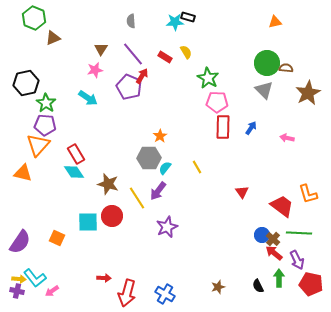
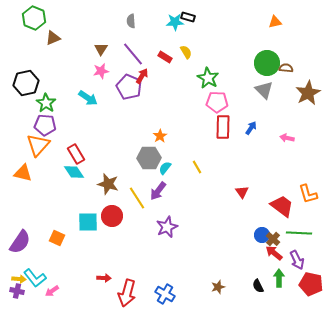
pink star at (95, 70): moved 6 px right, 1 px down
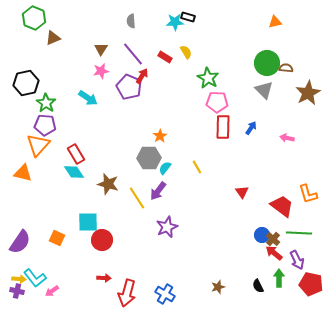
red circle at (112, 216): moved 10 px left, 24 px down
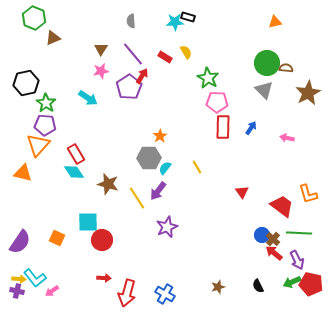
purple pentagon at (129, 87): rotated 15 degrees clockwise
green arrow at (279, 278): moved 13 px right, 4 px down; rotated 114 degrees counterclockwise
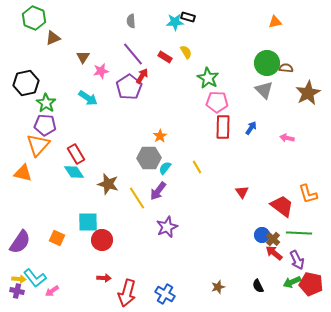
brown triangle at (101, 49): moved 18 px left, 8 px down
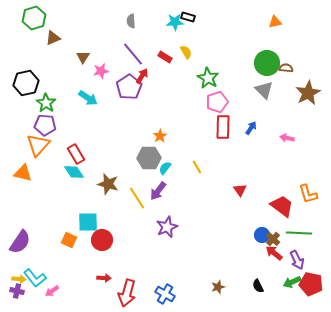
green hexagon at (34, 18): rotated 20 degrees clockwise
pink pentagon at (217, 102): rotated 20 degrees counterclockwise
red triangle at (242, 192): moved 2 px left, 2 px up
orange square at (57, 238): moved 12 px right, 2 px down
